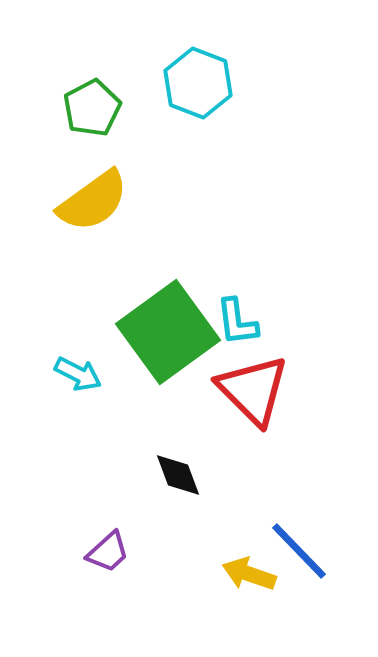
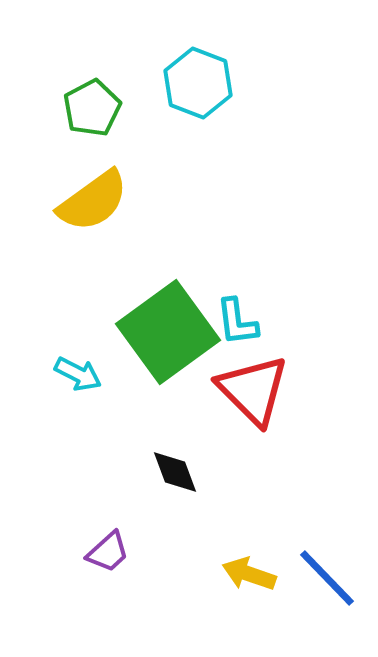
black diamond: moved 3 px left, 3 px up
blue line: moved 28 px right, 27 px down
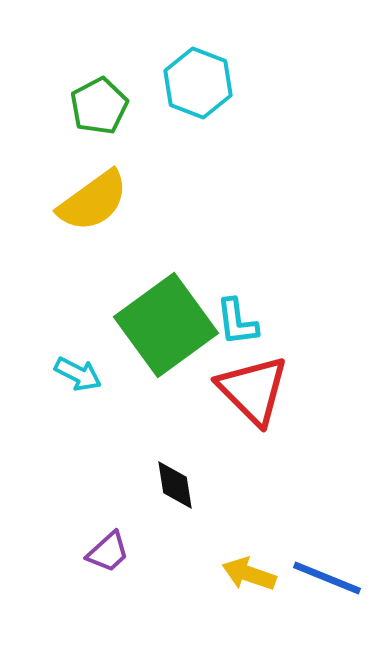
green pentagon: moved 7 px right, 2 px up
green square: moved 2 px left, 7 px up
black diamond: moved 13 px down; rotated 12 degrees clockwise
blue line: rotated 24 degrees counterclockwise
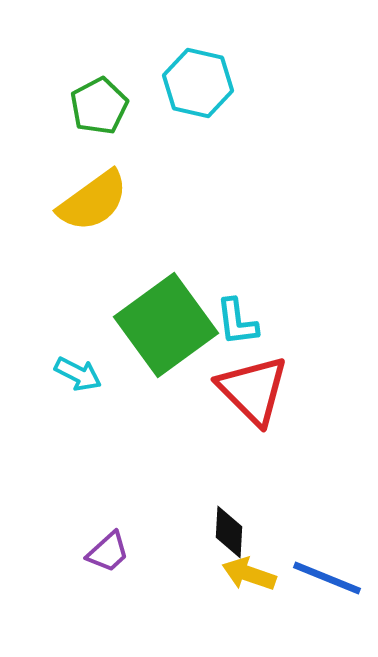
cyan hexagon: rotated 8 degrees counterclockwise
black diamond: moved 54 px right, 47 px down; rotated 12 degrees clockwise
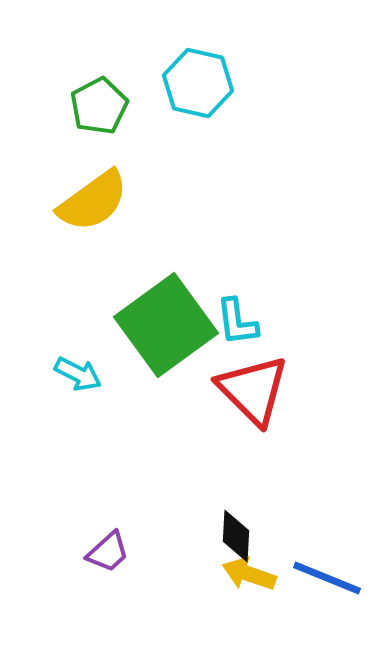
black diamond: moved 7 px right, 4 px down
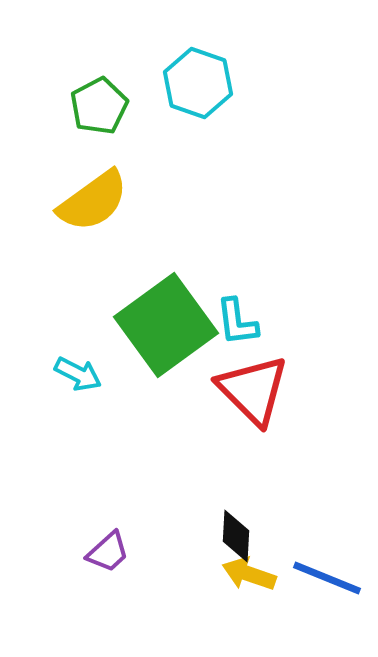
cyan hexagon: rotated 6 degrees clockwise
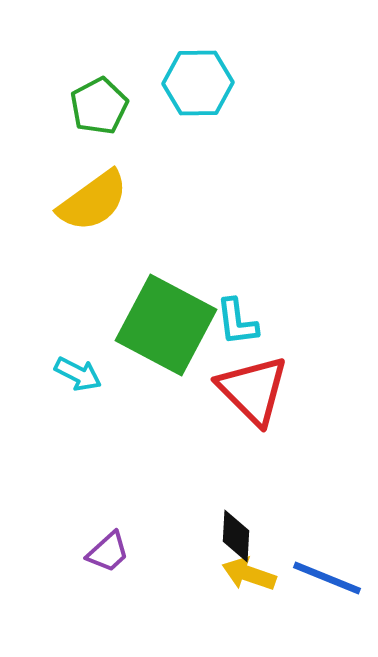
cyan hexagon: rotated 20 degrees counterclockwise
green square: rotated 26 degrees counterclockwise
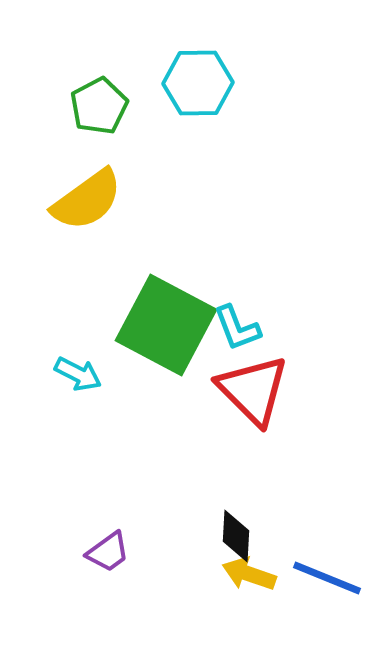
yellow semicircle: moved 6 px left, 1 px up
cyan L-shape: moved 6 px down; rotated 14 degrees counterclockwise
purple trapezoid: rotated 6 degrees clockwise
